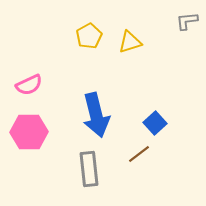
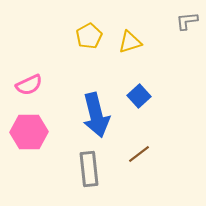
blue square: moved 16 px left, 27 px up
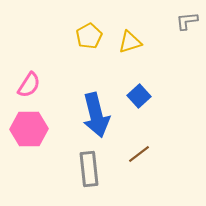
pink semicircle: rotated 32 degrees counterclockwise
pink hexagon: moved 3 px up
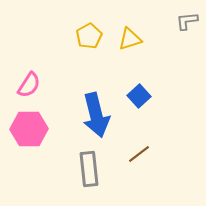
yellow triangle: moved 3 px up
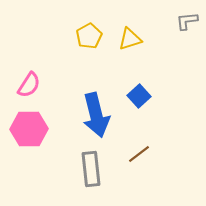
gray rectangle: moved 2 px right
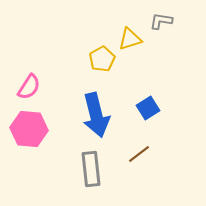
gray L-shape: moved 26 px left; rotated 15 degrees clockwise
yellow pentagon: moved 13 px right, 23 px down
pink semicircle: moved 2 px down
blue square: moved 9 px right, 12 px down; rotated 10 degrees clockwise
pink hexagon: rotated 6 degrees clockwise
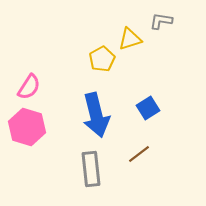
pink hexagon: moved 2 px left, 2 px up; rotated 12 degrees clockwise
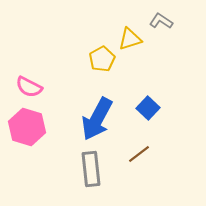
gray L-shape: rotated 25 degrees clockwise
pink semicircle: rotated 84 degrees clockwise
blue square: rotated 15 degrees counterclockwise
blue arrow: moved 1 px right, 4 px down; rotated 42 degrees clockwise
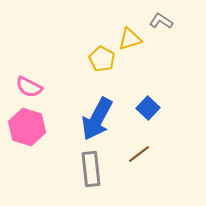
yellow pentagon: rotated 15 degrees counterclockwise
